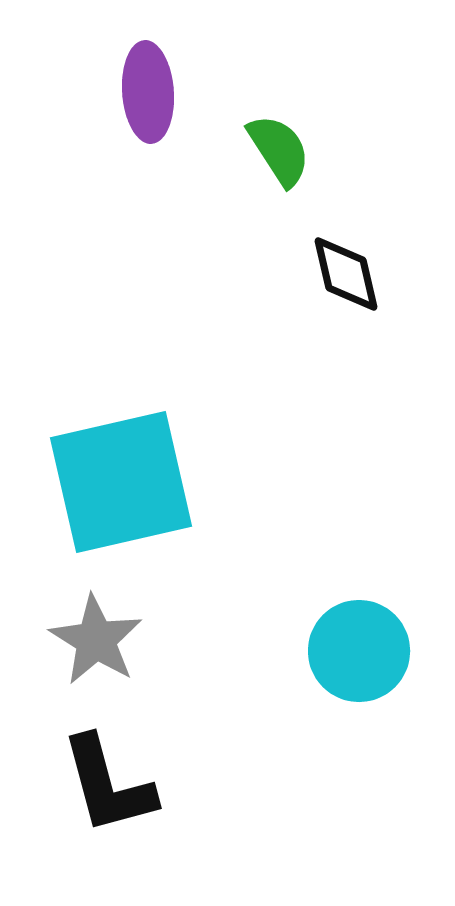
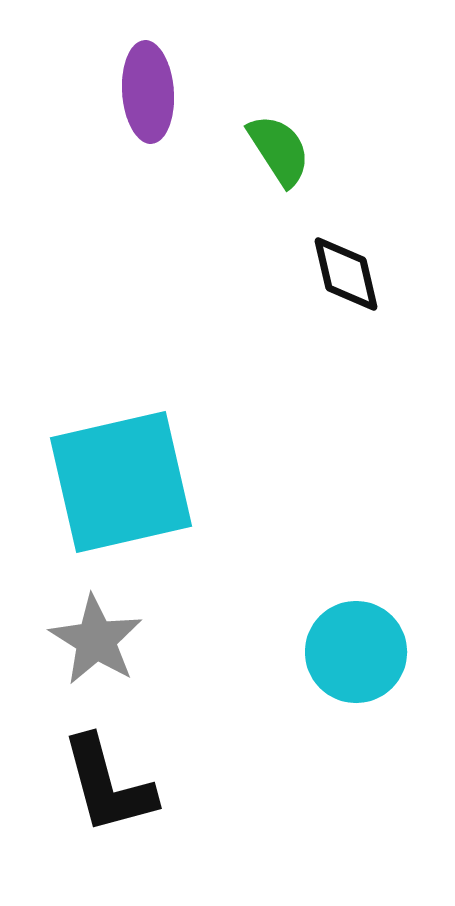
cyan circle: moved 3 px left, 1 px down
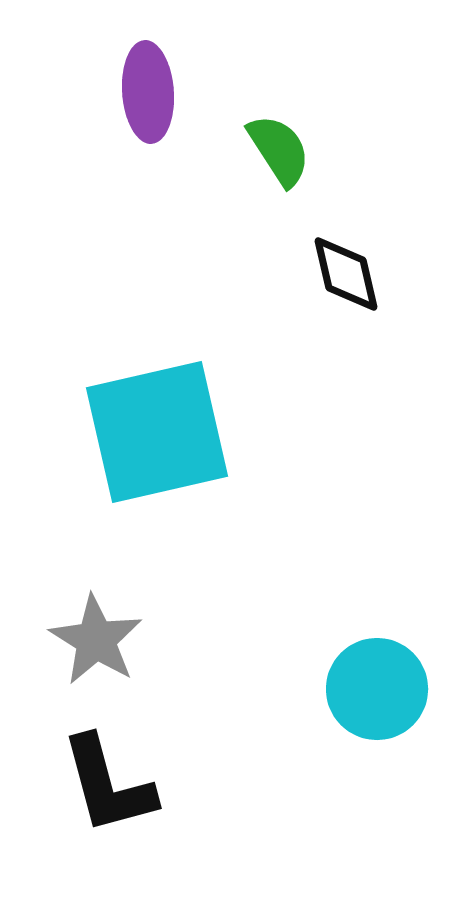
cyan square: moved 36 px right, 50 px up
cyan circle: moved 21 px right, 37 px down
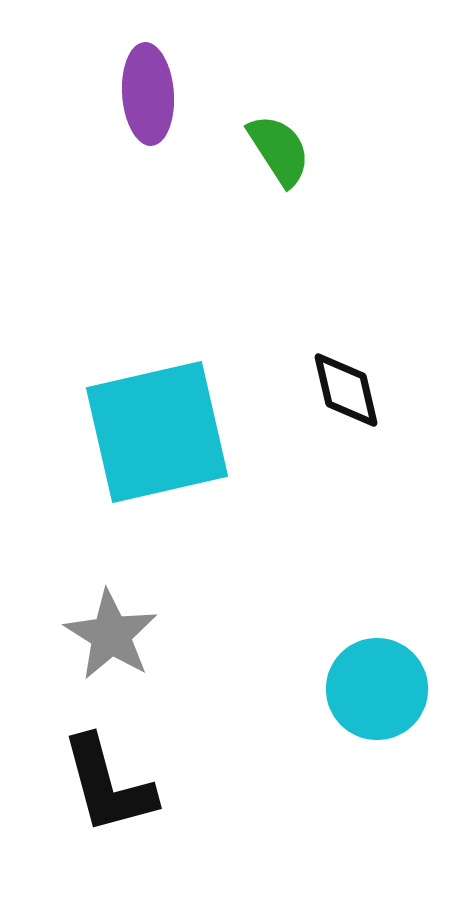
purple ellipse: moved 2 px down
black diamond: moved 116 px down
gray star: moved 15 px right, 5 px up
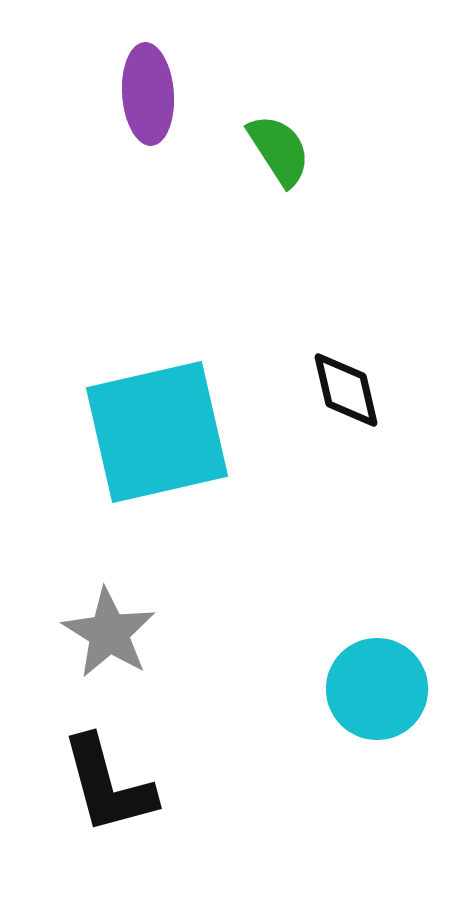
gray star: moved 2 px left, 2 px up
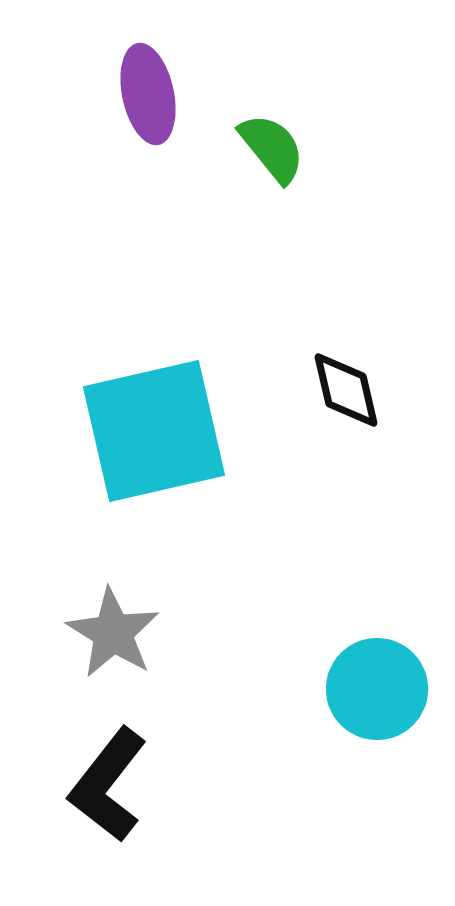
purple ellipse: rotated 8 degrees counterclockwise
green semicircle: moved 7 px left, 2 px up; rotated 6 degrees counterclockwise
cyan square: moved 3 px left, 1 px up
gray star: moved 4 px right
black L-shape: rotated 53 degrees clockwise
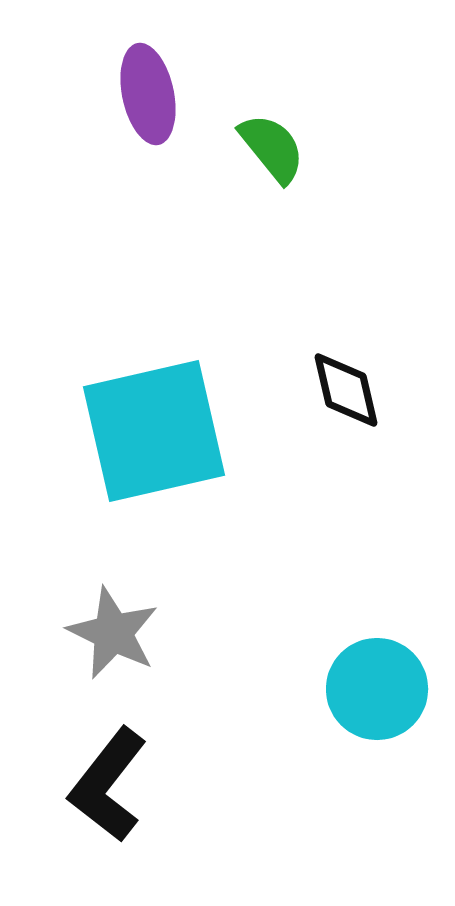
gray star: rotated 6 degrees counterclockwise
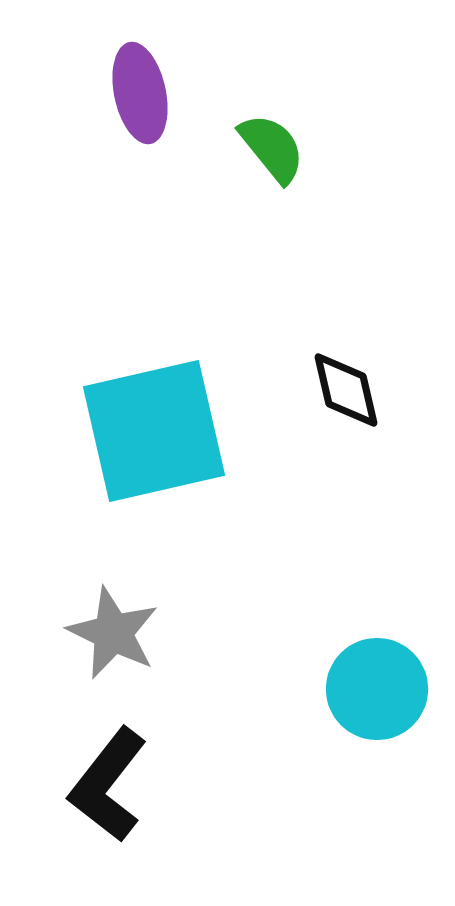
purple ellipse: moved 8 px left, 1 px up
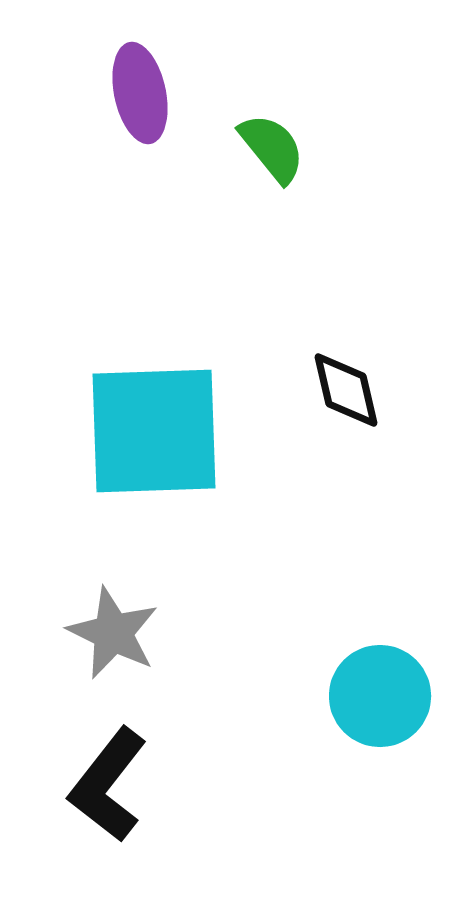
cyan square: rotated 11 degrees clockwise
cyan circle: moved 3 px right, 7 px down
